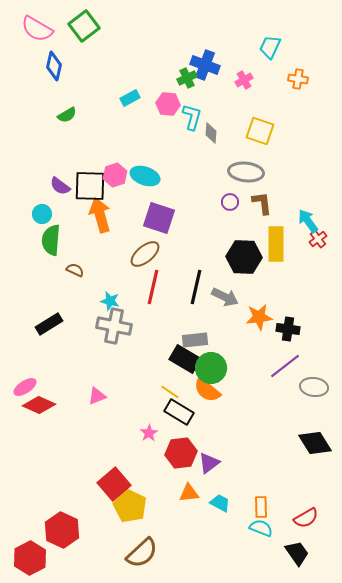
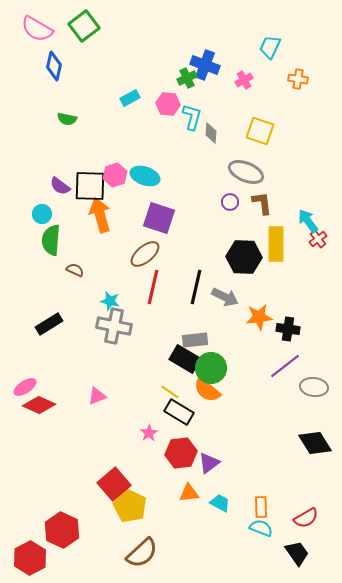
green semicircle at (67, 115): moved 4 px down; rotated 42 degrees clockwise
gray ellipse at (246, 172): rotated 16 degrees clockwise
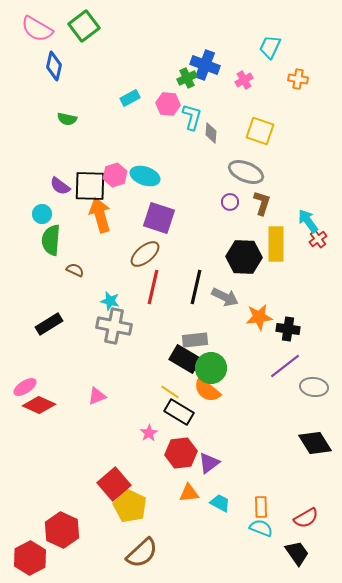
brown L-shape at (262, 203): rotated 25 degrees clockwise
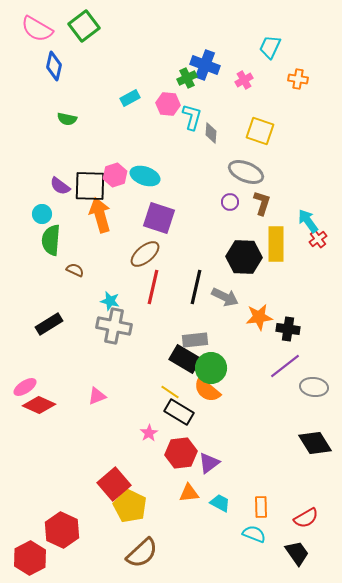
cyan semicircle at (261, 528): moved 7 px left, 6 px down
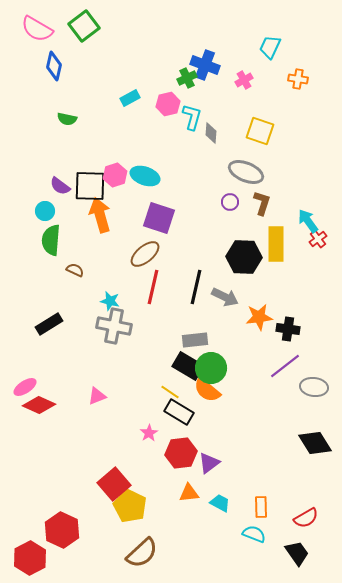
pink hexagon at (168, 104): rotated 20 degrees counterclockwise
cyan circle at (42, 214): moved 3 px right, 3 px up
black rectangle at (185, 359): moved 3 px right, 7 px down
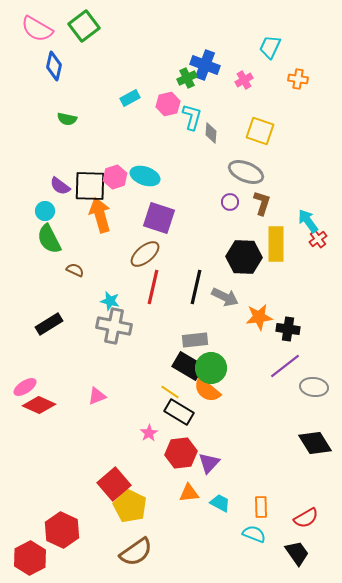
pink hexagon at (115, 175): moved 2 px down
green semicircle at (51, 240): moved 2 px left, 1 px up; rotated 32 degrees counterclockwise
purple triangle at (209, 463): rotated 10 degrees counterclockwise
brown semicircle at (142, 553): moved 6 px left, 1 px up; rotated 8 degrees clockwise
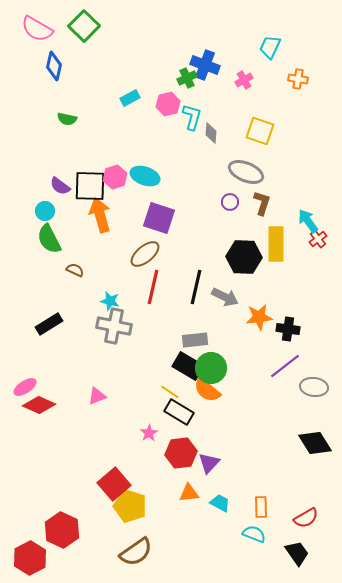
green square at (84, 26): rotated 8 degrees counterclockwise
yellow pentagon at (130, 506): rotated 8 degrees counterclockwise
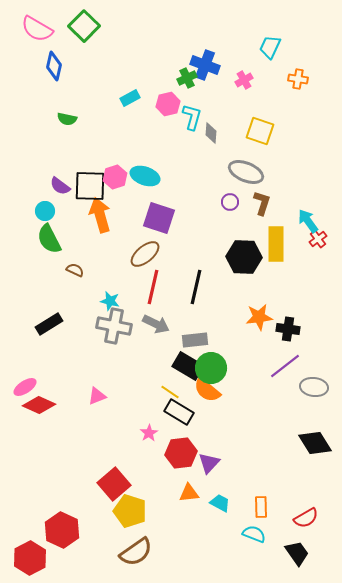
gray arrow at (225, 297): moved 69 px left, 27 px down
yellow pentagon at (130, 506): moved 5 px down
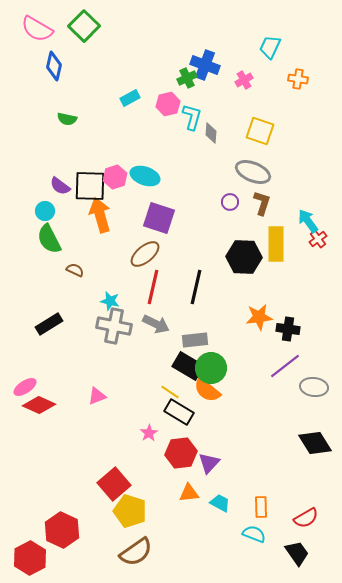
gray ellipse at (246, 172): moved 7 px right
